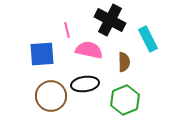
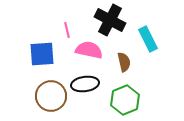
brown semicircle: rotated 12 degrees counterclockwise
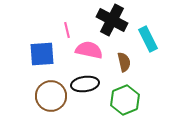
black cross: moved 2 px right
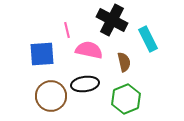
green hexagon: moved 1 px right, 1 px up
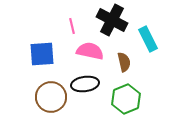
pink line: moved 5 px right, 4 px up
pink semicircle: moved 1 px right, 1 px down
brown circle: moved 1 px down
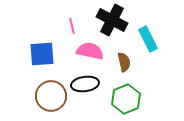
brown circle: moved 1 px up
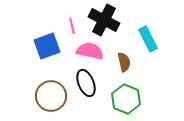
black cross: moved 8 px left
blue square: moved 5 px right, 8 px up; rotated 16 degrees counterclockwise
black ellipse: moved 1 px right, 1 px up; rotated 76 degrees clockwise
green hexagon: rotated 16 degrees counterclockwise
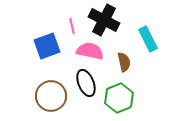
green hexagon: moved 7 px left, 1 px up; rotated 16 degrees clockwise
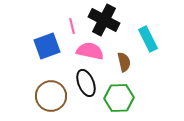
green hexagon: rotated 20 degrees clockwise
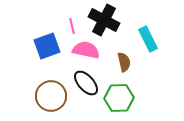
pink semicircle: moved 4 px left, 1 px up
black ellipse: rotated 20 degrees counterclockwise
